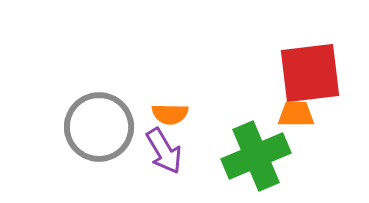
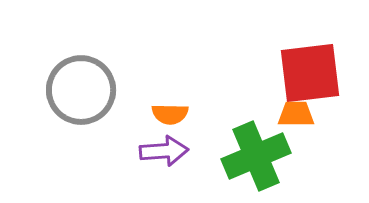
gray circle: moved 18 px left, 37 px up
purple arrow: rotated 63 degrees counterclockwise
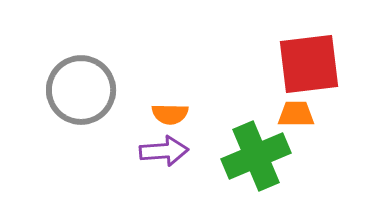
red square: moved 1 px left, 9 px up
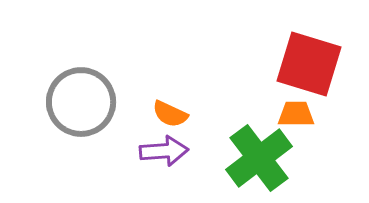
red square: rotated 24 degrees clockwise
gray circle: moved 12 px down
orange semicircle: rotated 24 degrees clockwise
green cross: moved 3 px right, 2 px down; rotated 14 degrees counterclockwise
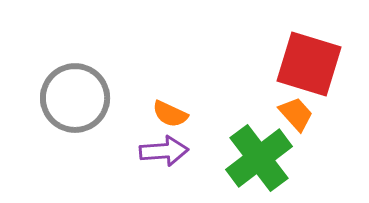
gray circle: moved 6 px left, 4 px up
orange trapezoid: rotated 48 degrees clockwise
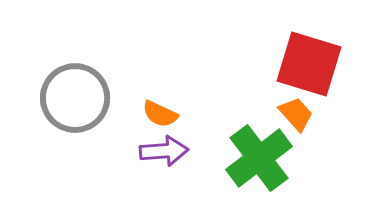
orange semicircle: moved 10 px left
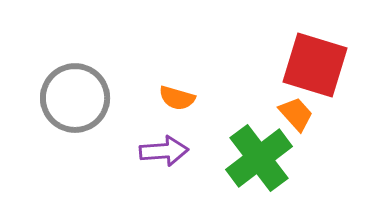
red square: moved 6 px right, 1 px down
orange semicircle: moved 17 px right, 16 px up; rotated 9 degrees counterclockwise
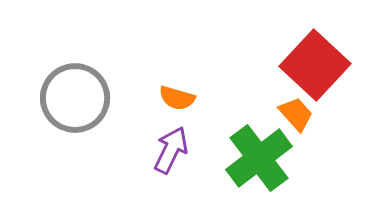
red square: rotated 26 degrees clockwise
purple arrow: moved 7 px right, 1 px up; rotated 60 degrees counterclockwise
